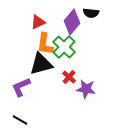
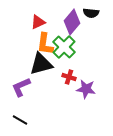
red cross: rotated 24 degrees counterclockwise
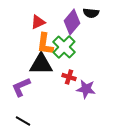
black triangle: rotated 15 degrees clockwise
black line: moved 3 px right, 1 px down
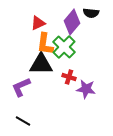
red triangle: moved 1 px down
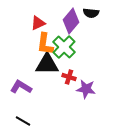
purple diamond: moved 1 px left, 1 px up
black triangle: moved 6 px right
purple L-shape: rotated 55 degrees clockwise
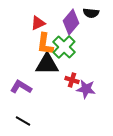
purple diamond: moved 1 px down
red cross: moved 3 px right, 3 px down
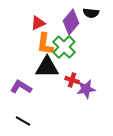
black triangle: moved 3 px down
purple star: rotated 18 degrees counterclockwise
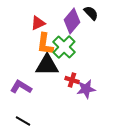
black semicircle: rotated 140 degrees counterclockwise
purple diamond: moved 1 px right, 1 px up
black triangle: moved 2 px up
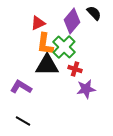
black semicircle: moved 3 px right
red cross: moved 3 px right, 11 px up
